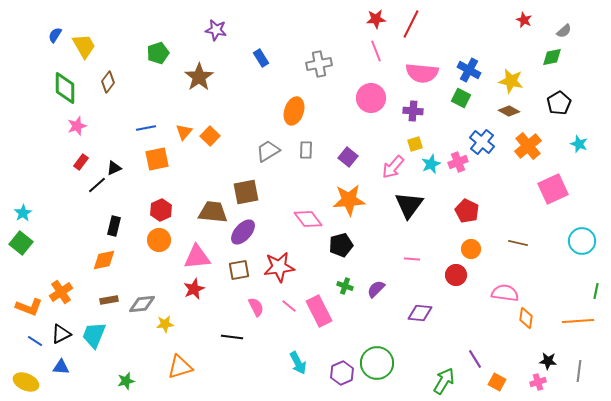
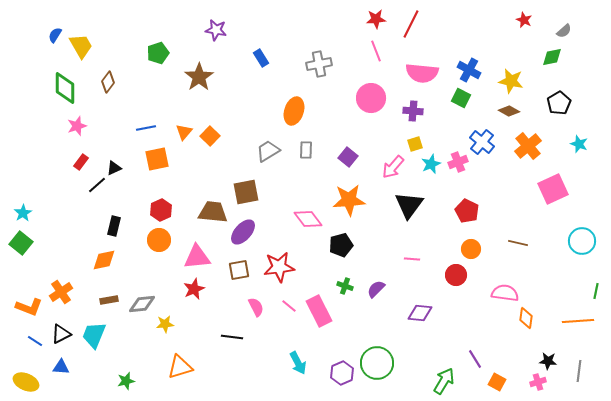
yellow trapezoid at (84, 46): moved 3 px left
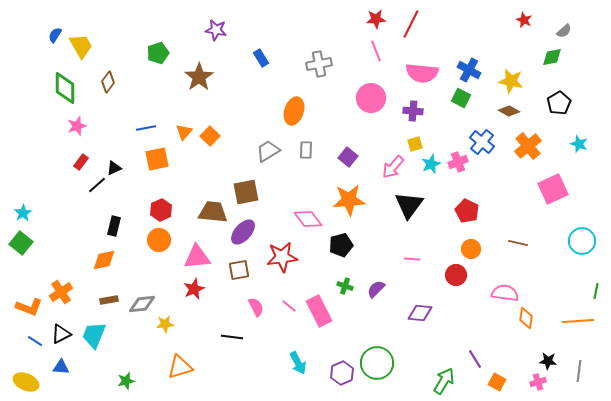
red star at (279, 267): moved 3 px right, 10 px up
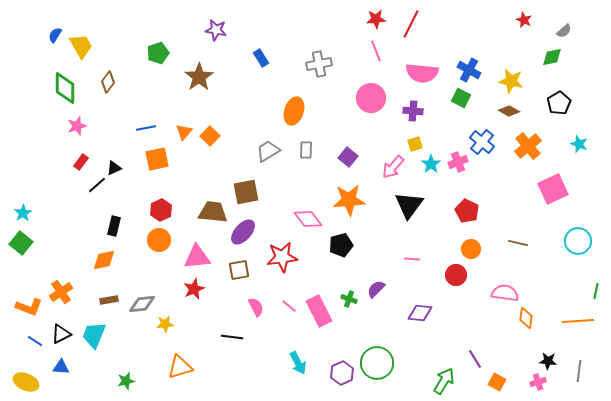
cyan star at (431, 164): rotated 12 degrees counterclockwise
cyan circle at (582, 241): moved 4 px left
green cross at (345, 286): moved 4 px right, 13 px down
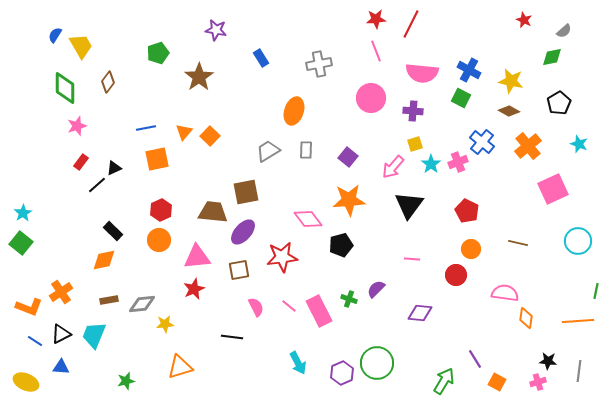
black rectangle at (114, 226): moved 1 px left, 5 px down; rotated 60 degrees counterclockwise
